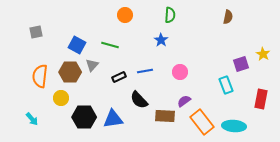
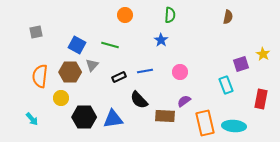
orange rectangle: moved 3 px right, 1 px down; rotated 25 degrees clockwise
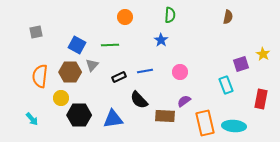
orange circle: moved 2 px down
green line: rotated 18 degrees counterclockwise
black hexagon: moved 5 px left, 2 px up
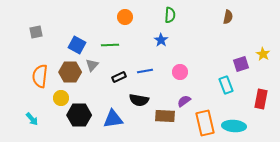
black semicircle: rotated 36 degrees counterclockwise
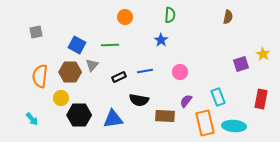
cyan rectangle: moved 8 px left, 12 px down
purple semicircle: moved 2 px right; rotated 16 degrees counterclockwise
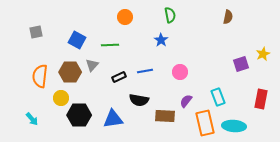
green semicircle: rotated 14 degrees counterclockwise
blue square: moved 5 px up
yellow star: rotated 16 degrees clockwise
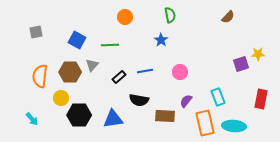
brown semicircle: rotated 32 degrees clockwise
yellow star: moved 5 px left; rotated 24 degrees clockwise
black rectangle: rotated 16 degrees counterclockwise
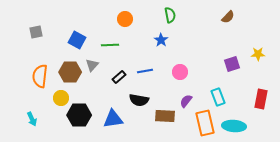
orange circle: moved 2 px down
purple square: moved 9 px left
cyan arrow: rotated 16 degrees clockwise
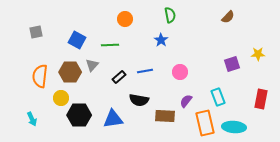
cyan ellipse: moved 1 px down
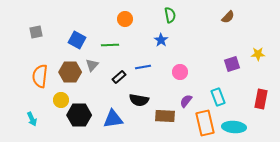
blue line: moved 2 px left, 4 px up
yellow circle: moved 2 px down
